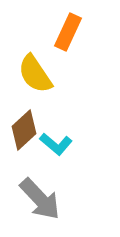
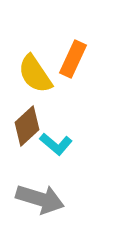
orange rectangle: moved 5 px right, 27 px down
brown diamond: moved 3 px right, 4 px up
gray arrow: rotated 30 degrees counterclockwise
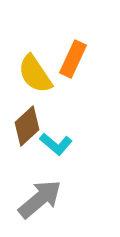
gray arrow: rotated 57 degrees counterclockwise
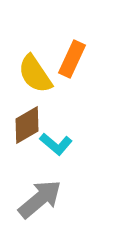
orange rectangle: moved 1 px left
brown diamond: moved 1 px up; rotated 12 degrees clockwise
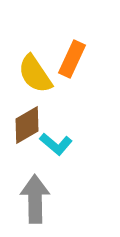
gray arrow: moved 5 px left; rotated 51 degrees counterclockwise
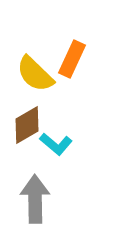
yellow semicircle: rotated 12 degrees counterclockwise
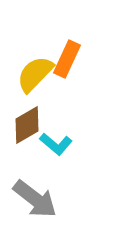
orange rectangle: moved 5 px left
yellow semicircle: rotated 90 degrees clockwise
gray arrow: rotated 129 degrees clockwise
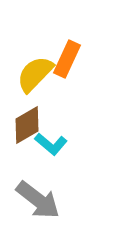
cyan L-shape: moved 5 px left
gray arrow: moved 3 px right, 1 px down
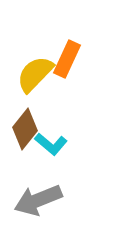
brown diamond: moved 2 px left, 4 px down; rotated 21 degrees counterclockwise
gray arrow: rotated 120 degrees clockwise
